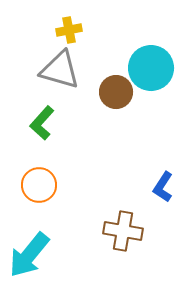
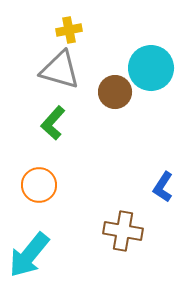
brown circle: moved 1 px left
green L-shape: moved 11 px right
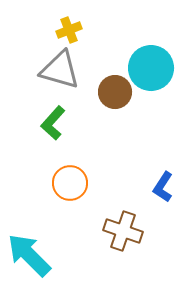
yellow cross: rotated 10 degrees counterclockwise
orange circle: moved 31 px right, 2 px up
brown cross: rotated 9 degrees clockwise
cyan arrow: rotated 96 degrees clockwise
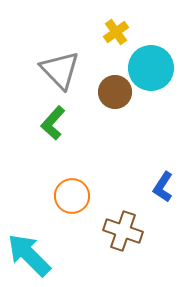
yellow cross: moved 47 px right, 2 px down; rotated 15 degrees counterclockwise
gray triangle: rotated 30 degrees clockwise
orange circle: moved 2 px right, 13 px down
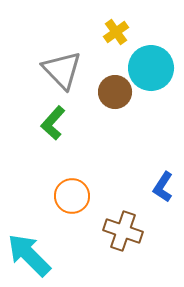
gray triangle: moved 2 px right
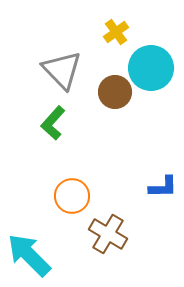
blue L-shape: rotated 124 degrees counterclockwise
brown cross: moved 15 px left, 3 px down; rotated 12 degrees clockwise
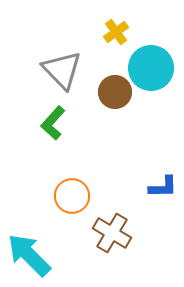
brown cross: moved 4 px right, 1 px up
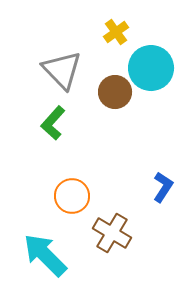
blue L-shape: rotated 56 degrees counterclockwise
cyan arrow: moved 16 px right
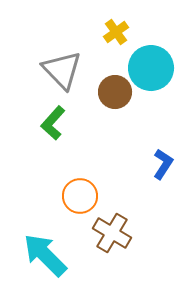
blue L-shape: moved 23 px up
orange circle: moved 8 px right
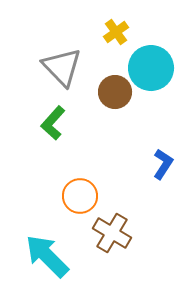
gray triangle: moved 3 px up
cyan arrow: moved 2 px right, 1 px down
